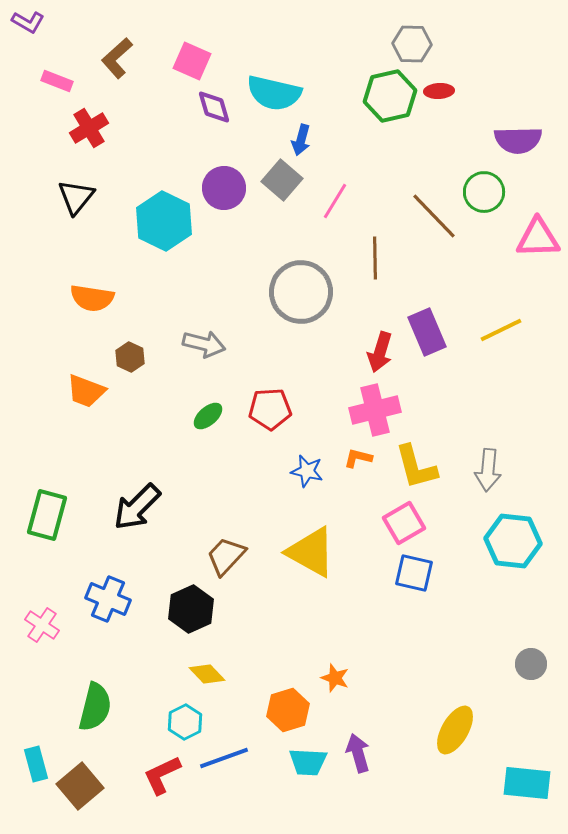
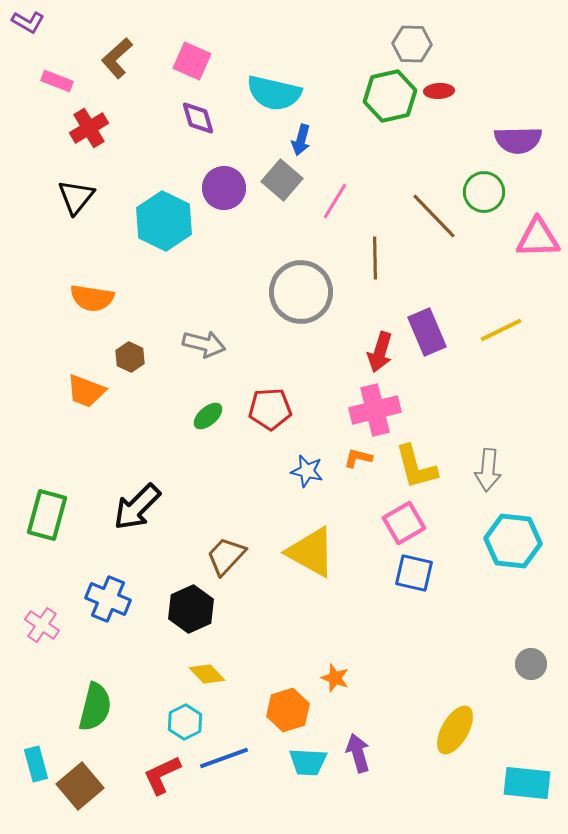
purple diamond at (214, 107): moved 16 px left, 11 px down
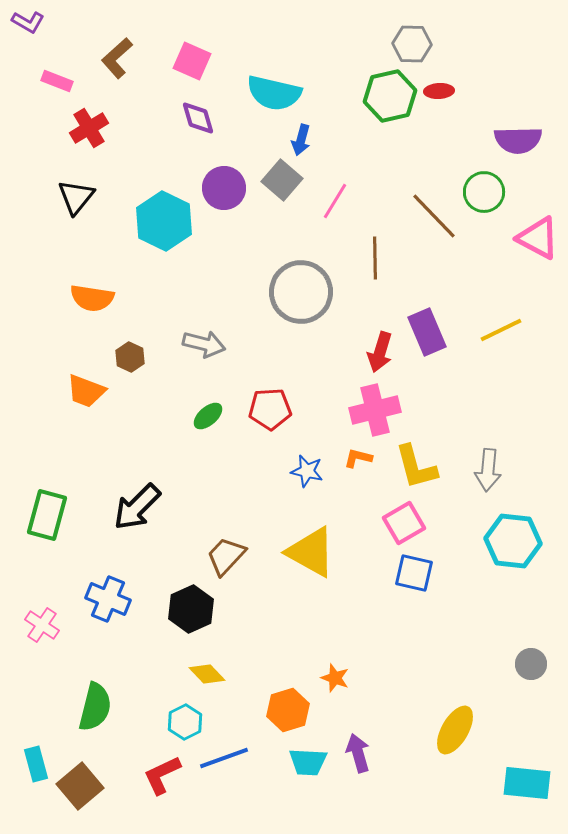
pink triangle at (538, 238): rotated 30 degrees clockwise
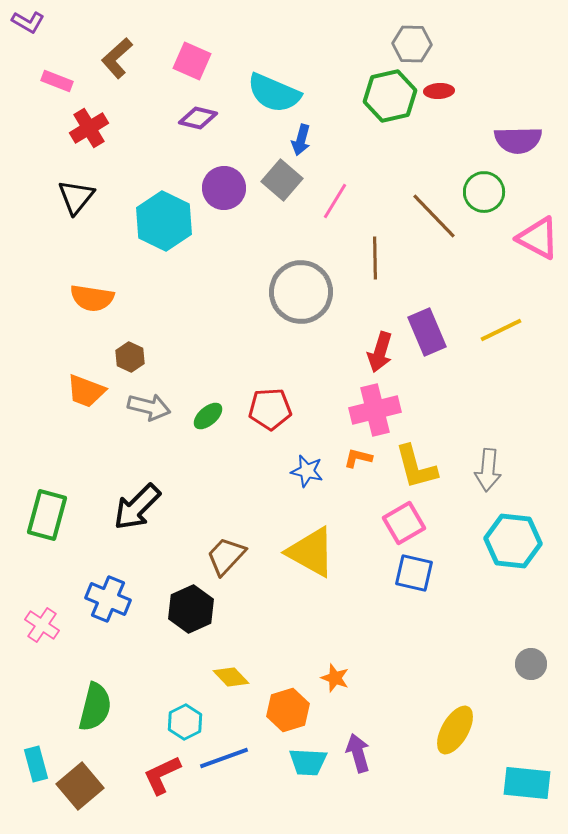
cyan semicircle at (274, 93): rotated 10 degrees clockwise
purple diamond at (198, 118): rotated 60 degrees counterclockwise
gray arrow at (204, 344): moved 55 px left, 63 px down
yellow diamond at (207, 674): moved 24 px right, 3 px down
